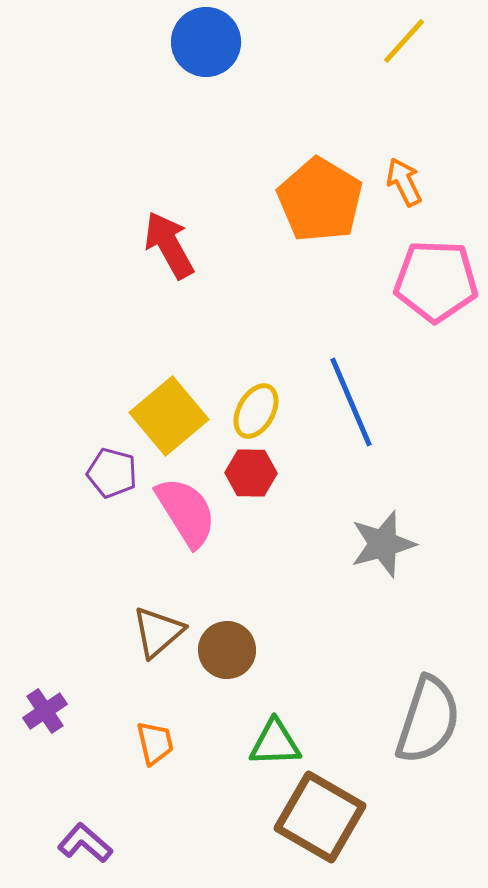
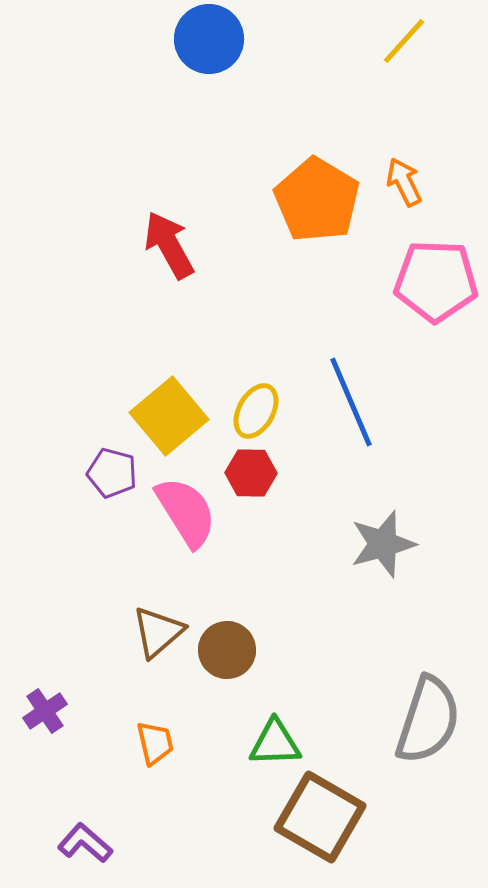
blue circle: moved 3 px right, 3 px up
orange pentagon: moved 3 px left
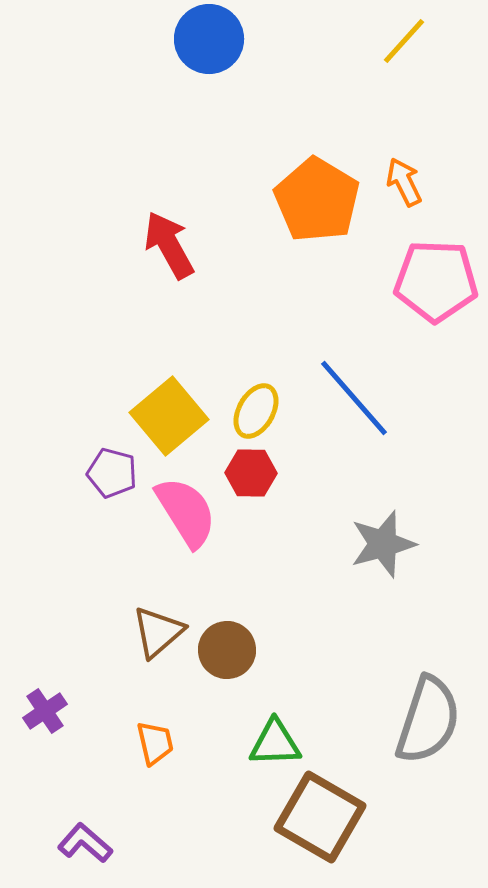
blue line: moved 3 px right, 4 px up; rotated 18 degrees counterclockwise
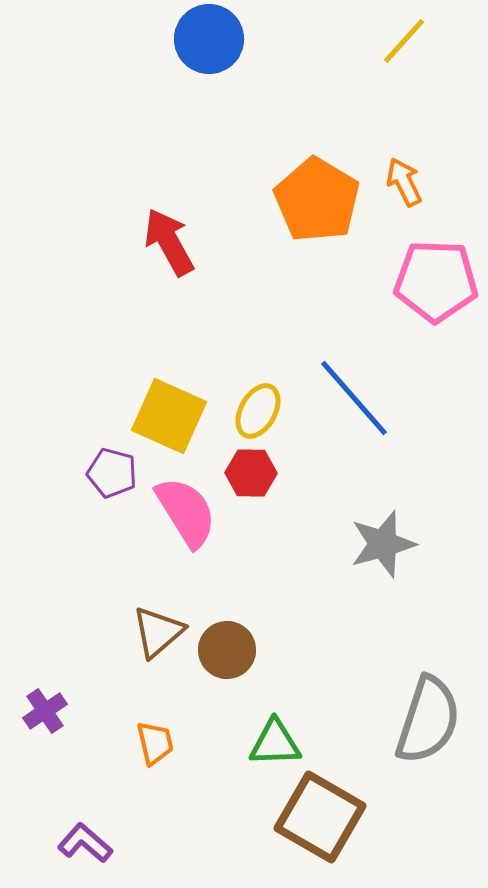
red arrow: moved 3 px up
yellow ellipse: moved 2 px right
yellow square: rotated 26 degrees counterclockwise
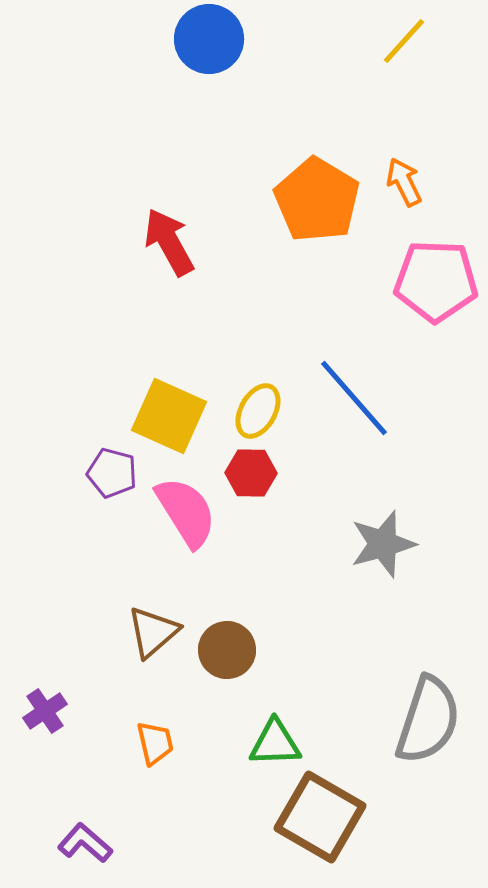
brown triangle: moved 5 px left
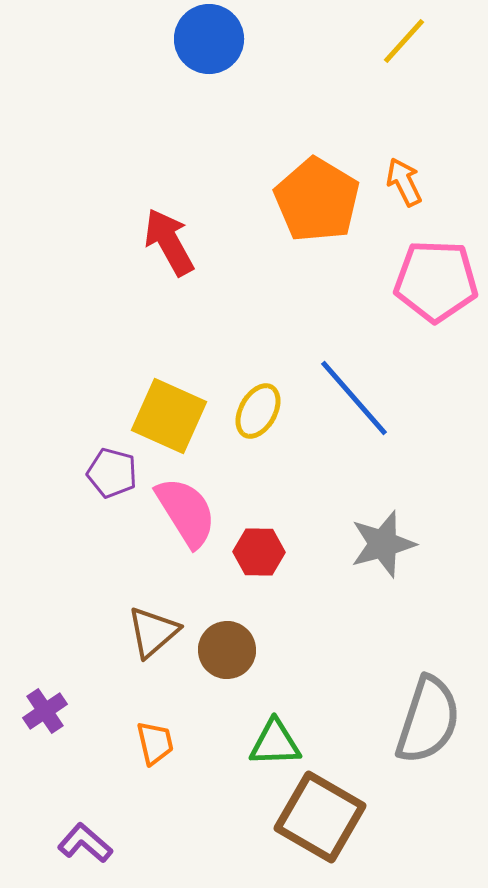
red hexagon: moved 8 px right, 79 px down
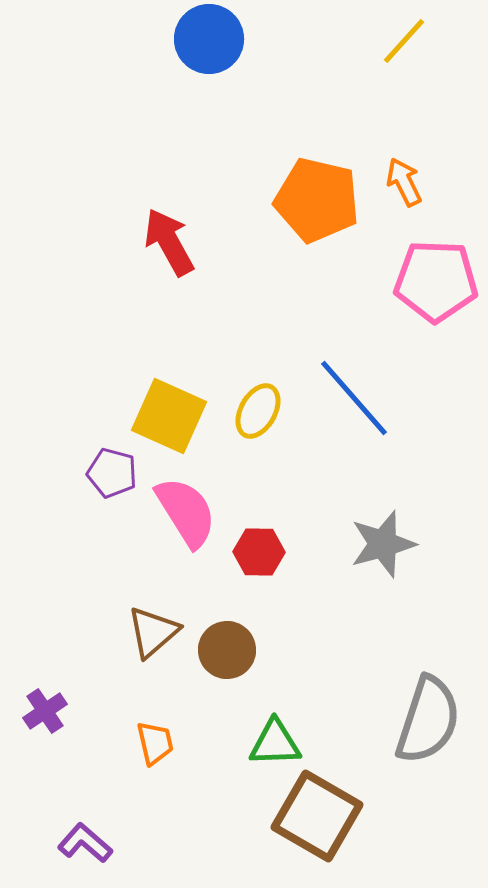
orange pentagon: rotated 18 degrees counterclockwise
brown square: moved 3 px left, 1 px up
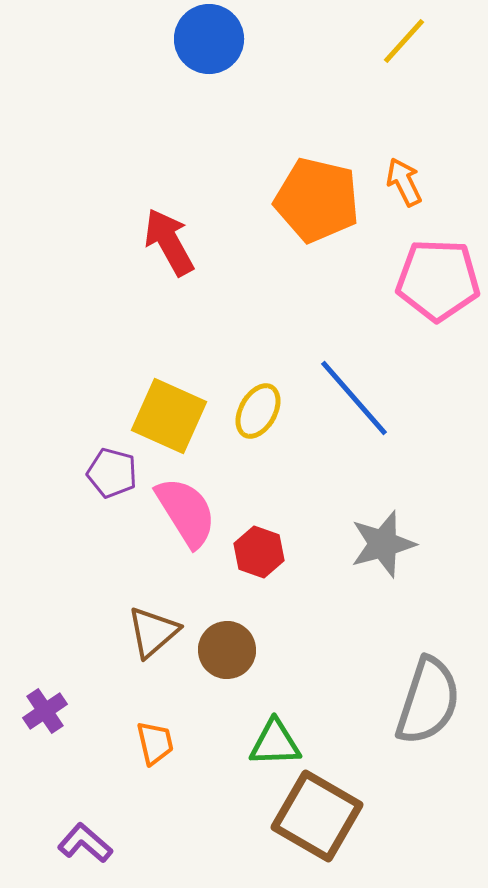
pink pentagon: moved 2 px right, 1 px up
red hexagon: rotated 18 degrees clockwise
gray semicircle: moved 19 px up
